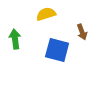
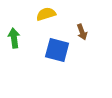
green arrow: moved 1 px left, 1 px up
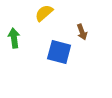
yellow semicircle: moved 2 px left, 1 px up; rotated 24 degrees counterclockwise
blue square: moved 2 px right, 2 px down
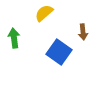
brown arrow: moved 1 px right; rotated 14 degrees clockwise
blue square: rotated 20 degrees clockwise
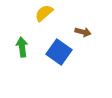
brown arrow: rotated 70 degrees counterclockwise
green arrow: moved 8 px right, 9 px down
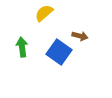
brown arrow: moved 3 px left, 4 px down
